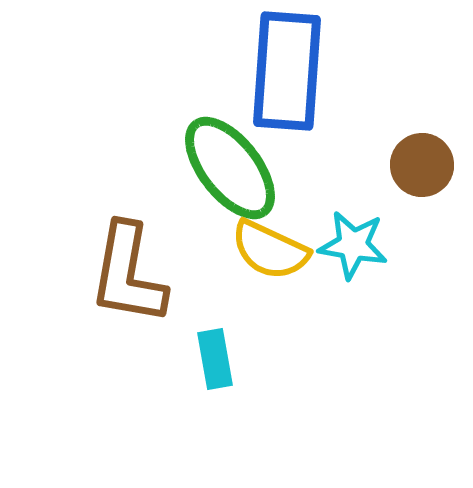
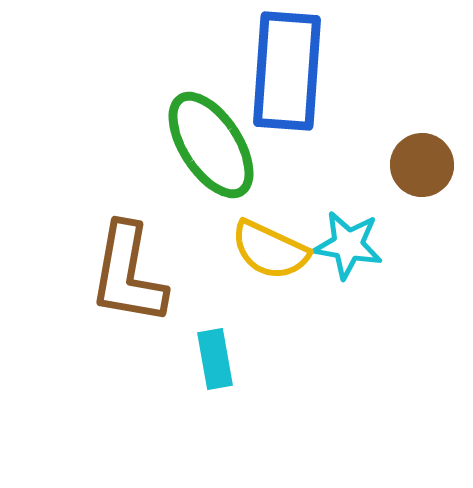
green ellipse: moved 19 px left, 23 px up; rotated 5 degrees clockwise
cyan star: moved 5 px left
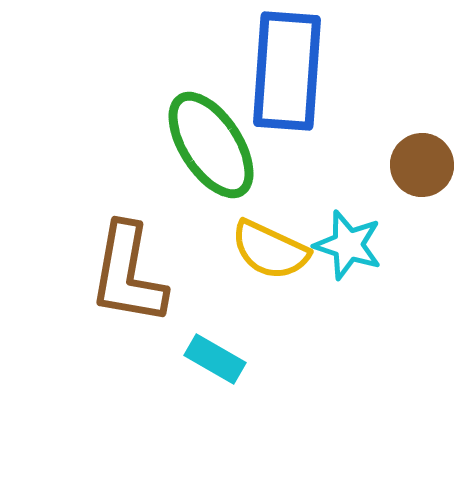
cyan star: rotated 8 degrees clockwise
cyan rectangle: rotated 50 degrees counterclockwise
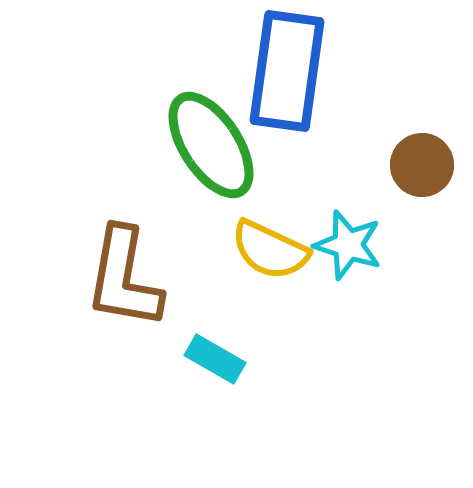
blue rectangle: rotated 4 degrees clockwise
brown L-shape: moved 4 px left, 4 px down
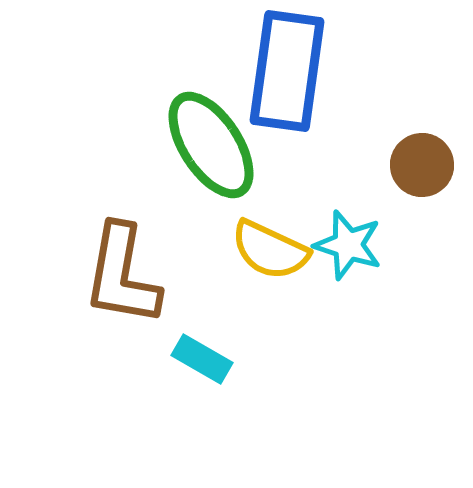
brown L-shape: moved 2 px left, 3 px up
cyan rectangle: moved 13 px left
